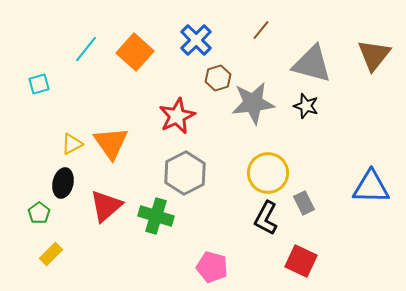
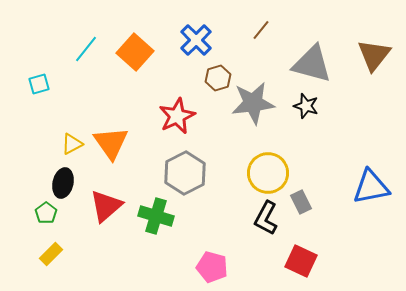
blue triangle: rotated 12 degrees counterclockwise
gray rectangle: moved 3 px left, 1 px up
green pentagon: moved 7 px right
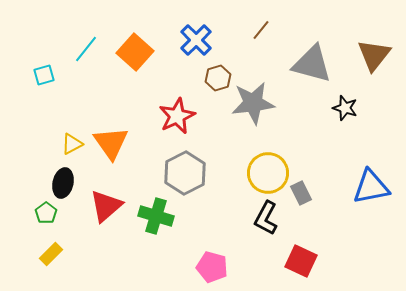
cyan square: moved 5 px right, 9 px up
black star: moved 39 px right, 2 px down
gray rectangle: moved 9 px up
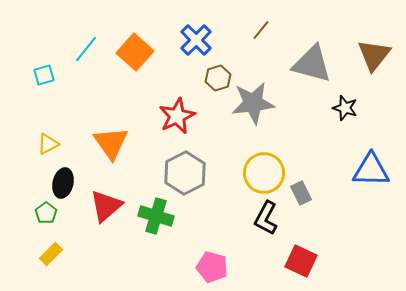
yellow triangle: moved 24 px left
yellow circle: moved 4 px left
blue triangle: moved 17 px up; rotated 12 degrees clockwise
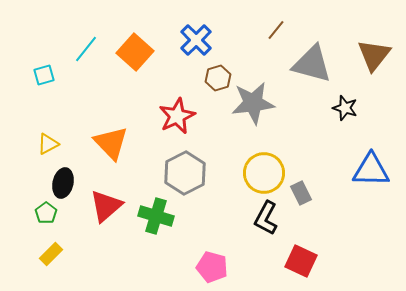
brown line: moved 15 px right
orange triangle: rotated 9 degrees counterclockwise
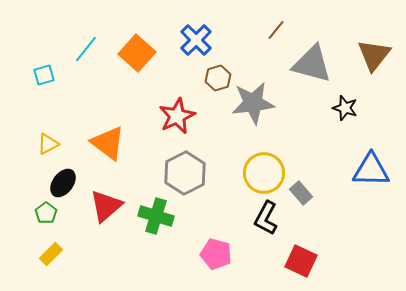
orange square: moved 2 px right, 1 px down
orange triangle: moved 3 px left; rotated 9 degrees counterclockwise
black ellipse: rotated 24 degrees clockwise
gray rectangle: rotated 15 degrees counterclockwise
pink pentagon: moved 4 px right, 13 px up
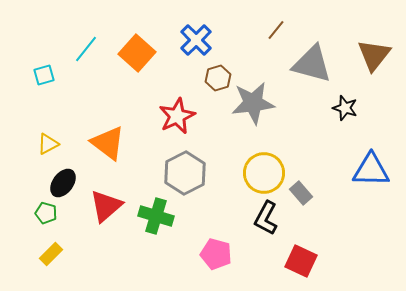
green pentagon: rotated 20 degrees counterclockwise
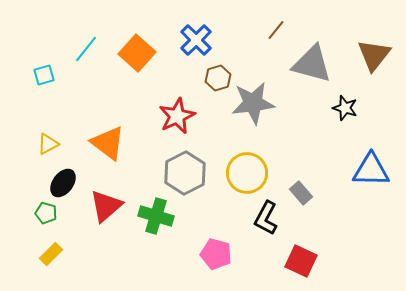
yellow circle: moved 17 px left
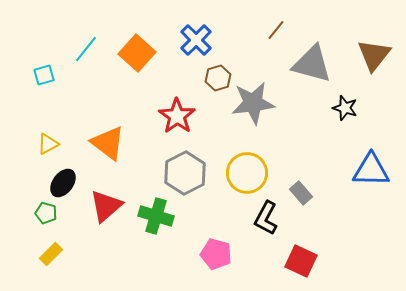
red star: rotated 12 degrees counterclockwise
